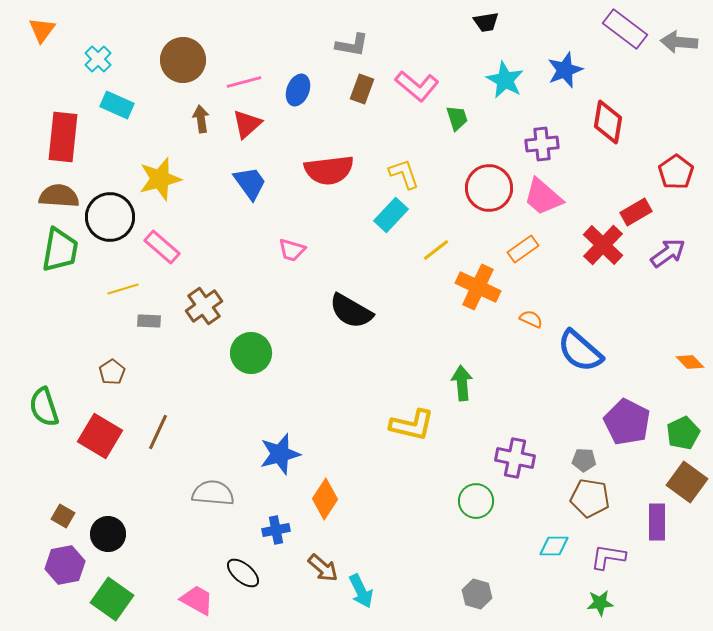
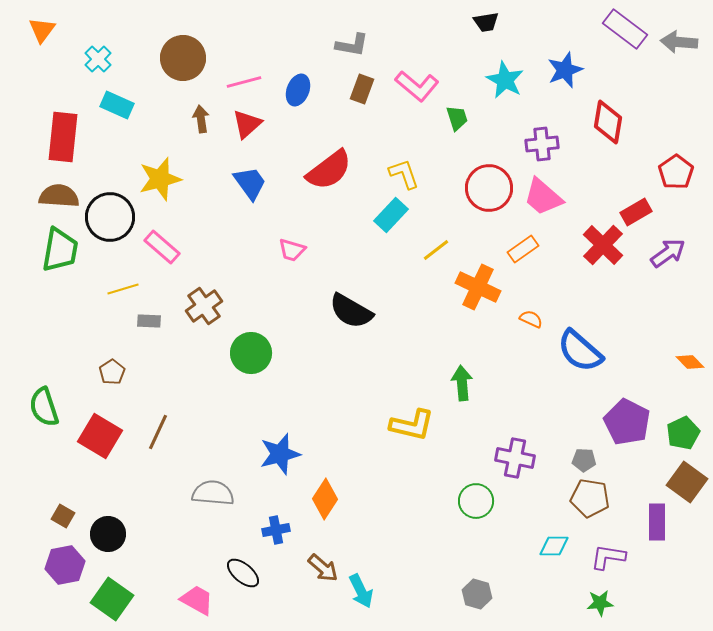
brown circle at (183, 60): moved 2 px up
red semicircle at (329, 170): rotated 30 degrees counterclockwise
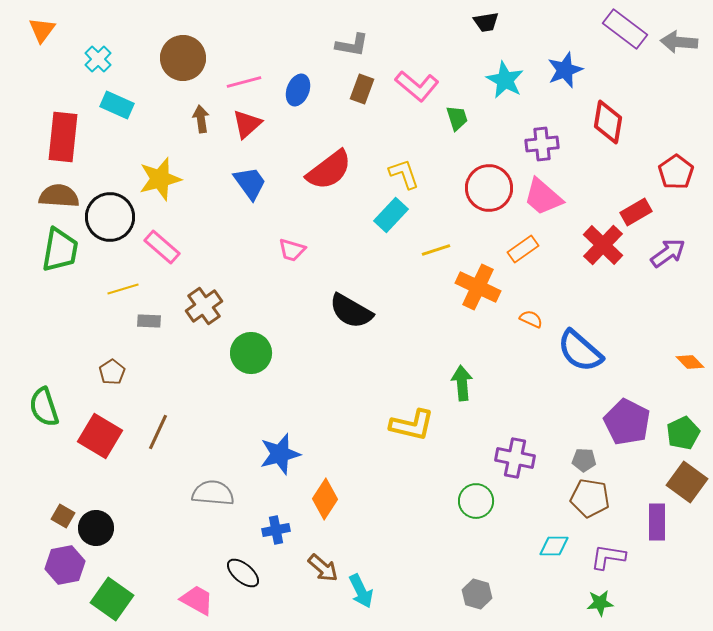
yellow line at (436, 250): rotated 20 degrees clockwise
black circle at (108, 534): moved 12 px left, 6 px up
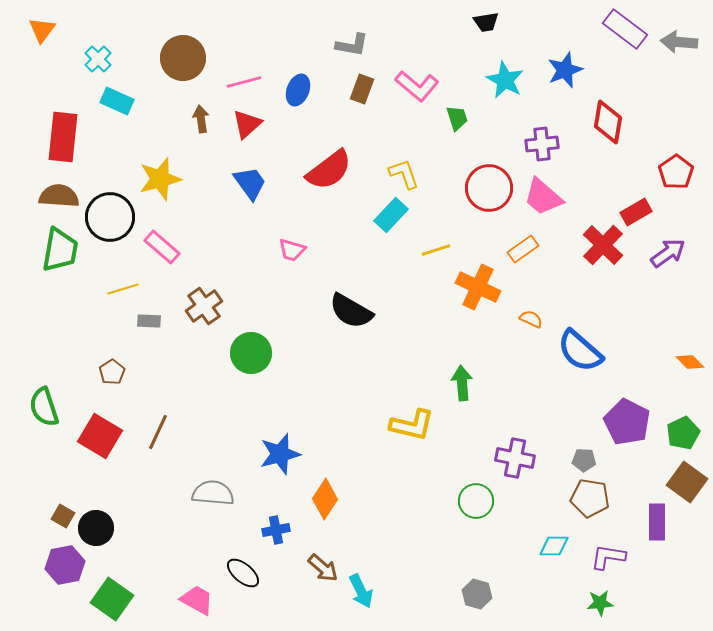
cyan rectangle at (117, 105): moved 4 px up
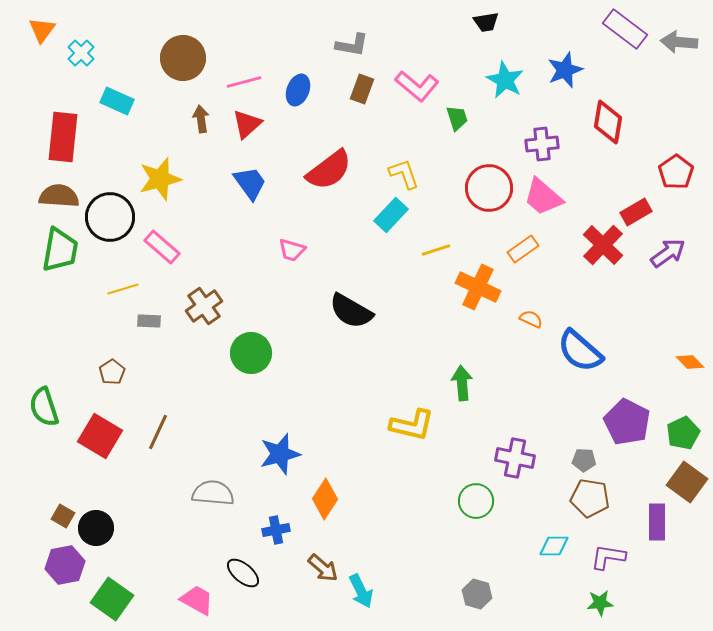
cyan cross at (98, 59): moved 17 px left, 6 px up
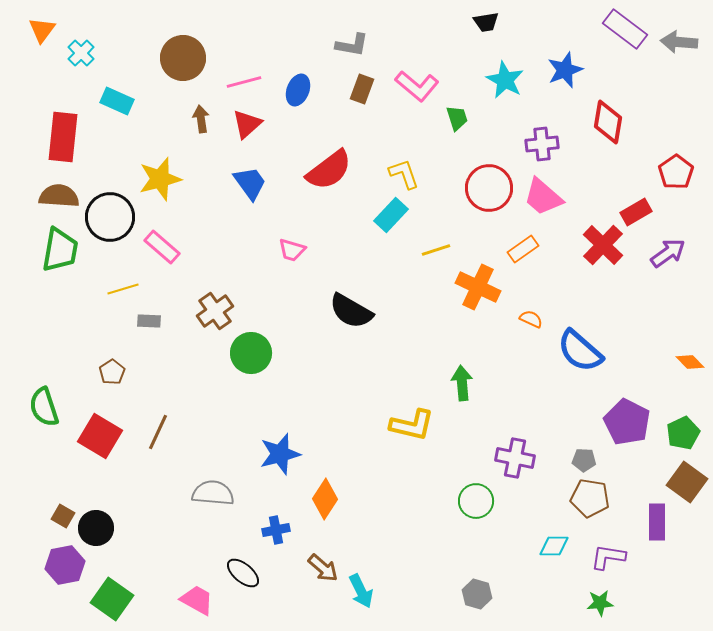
brown cross at (204, 306): moved 11 px right, 5 px down
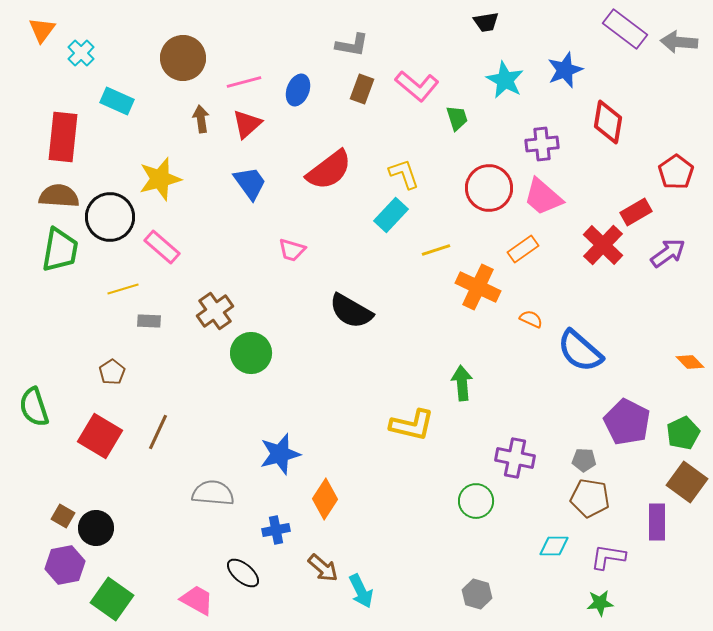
green semicircle at (44, 407): moved 10 px left
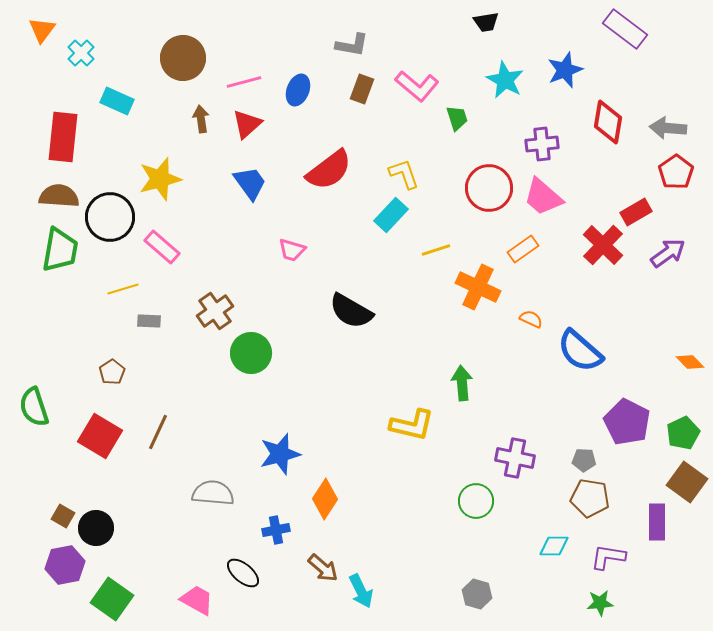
gray arrow at (679, 42): moved 11 px left, 86 px down
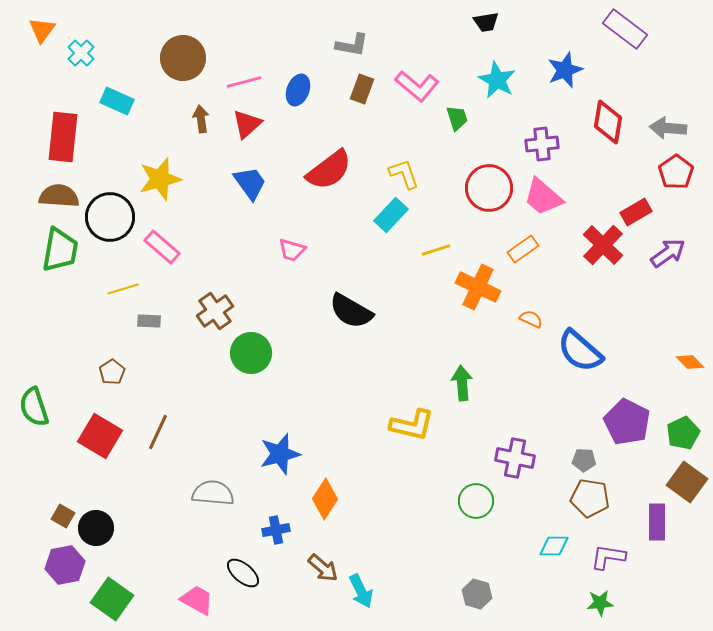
cyan star at (505, 80): moved 8 px left
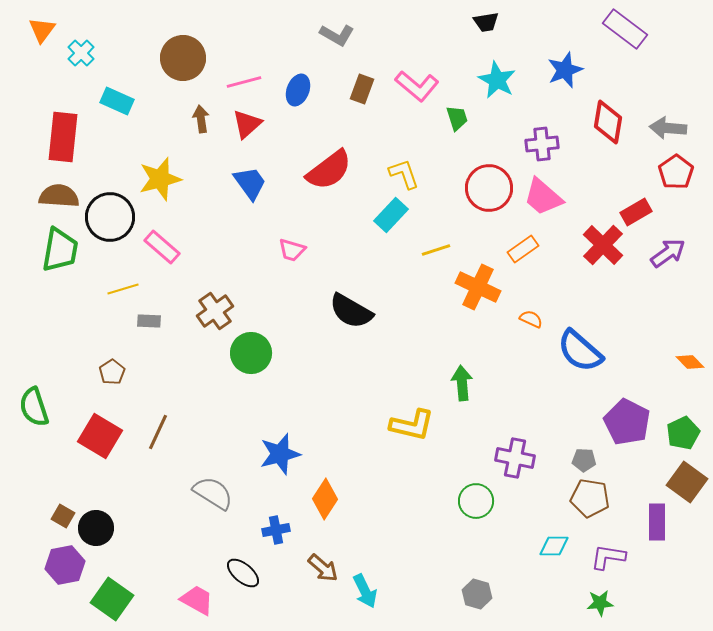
gray L-shape at (352, 45): moved 15 px left, 10 px up; rotated 20 degrees clockwise
gray semicircle at (213, 493): rotated 27 degrees clockwise
cyan arrow at (361, 591): moved 4 px right
